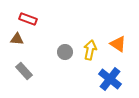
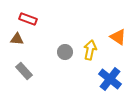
orange triangle: moved 7 px up
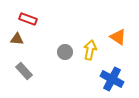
blue cross: moved 2 px right; rotated 10 degrees counterclockwise
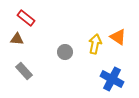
red rectangle: moved 2 px left, 1 px up; rotated 18 degrees clockwise
yellow arrow: moved 5 px right, 6 px up
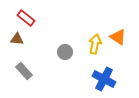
blue cross: moved 8 px left
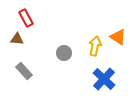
red rectangle: rotated 24 degrees clockwise
yellow arrow: moved 2 px down
gray circle: moved 1 px left, 1 px down
blue cross: rotated 15 degrees clockwise
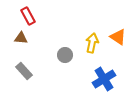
red rectangle: moved 2 px right, 2 px up
brown triangle: moved 4 px right, 1 px up
yellow arrow: moved 3 px left, 3 px up
gray circle: moved 1 px right, 2 px down
blue cross: rotated 15 degrees clockwise
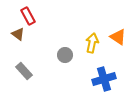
brown triangle: moved 3 px left, 4 px up; rotated 32 degrees clockwise
blue cross: rotated 15 degrees clockwise
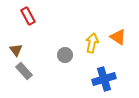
brown triangle: moved 2 px left, 16 px down; rotated 16 degrees clockwise
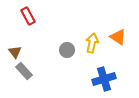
brown triangle: moved 1 px left, 2 px down
gray circle: moved 2 px right, 5 px up
